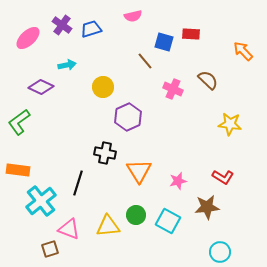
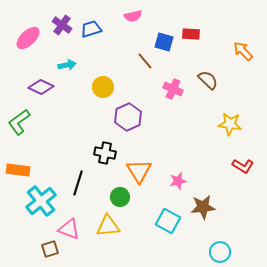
red L-shape: moved 20 px right, 11 px up
brown star: moved 4 px left
green circle: moved 16 px left, 18 px up
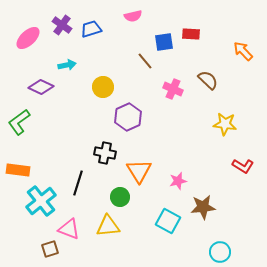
blue square: rotated 24 degrees counterclockwise
yellow star: moved 5 px left
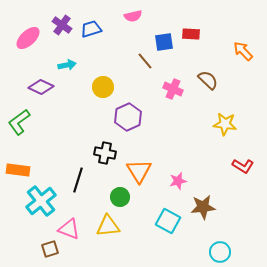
black line: moved 3 px up
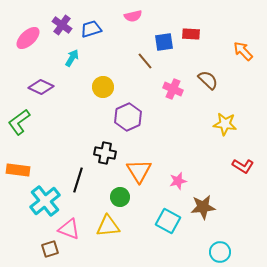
cyan arrow: moved 5 px right, 7 px up; rotated 48 degrees counterclockwise
cyan cross: moved 4 px right
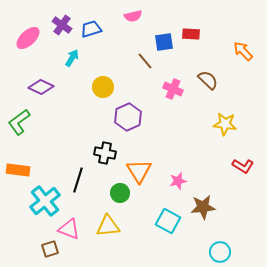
green circle: moved 4 px up
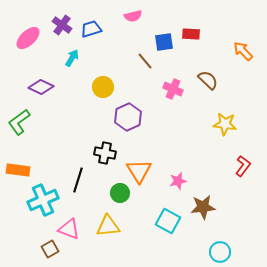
red L-shape: rotated 85 degrees counterclockwise
cyan cross: moved 2 px left, 1 px up; rotated 16 degrees clockwise
brown square: rotated 12 degrees counterclockwise
